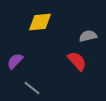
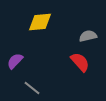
red semicircle: moved 3 px right, 1 px down
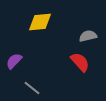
purple semicircle: moved 1 px left
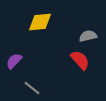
red semicircle: moved 2 px up
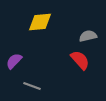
gray line: moved 2 px up; rotated 18 degrees counterclockwise
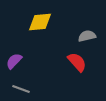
gray semicircle: moved 1 px left
red semicircle: moved 3 px left, 2 px down
gray line: moved 11 px left, 3 px down
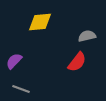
red semicircle: rotated 80 degrees clockwise
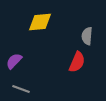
gray semicircle: rotated 72 degrees counterclockwise
red semicircle: rotated 15 degrees counterclockwise
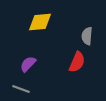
purple semicircle: moved 14 px right, 3 px down
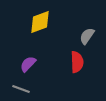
yellow diamond: rotated 15 degrees counterclockwise
gray semicircle: rotated 30 degrees clockwise
red semicircle: rotated 25 degrees counterclockwise
